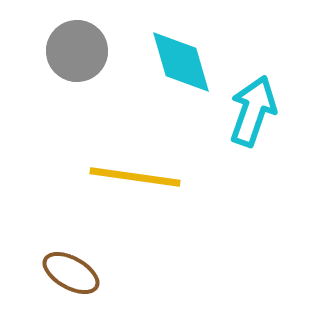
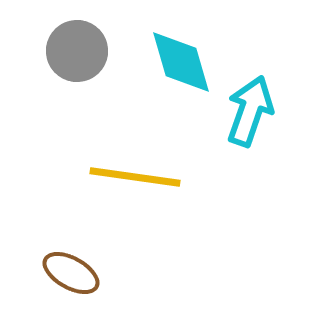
cyan arrow: moved 3 px left
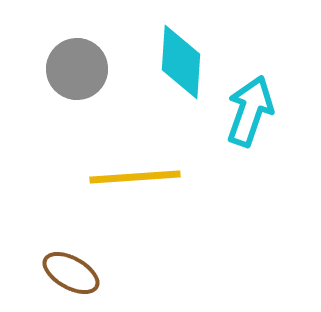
gray circle: moved 18 px down
cyan diamond: rotated 20 degrees clockwise
yellow line: rotated 12 degrees counterclockwise
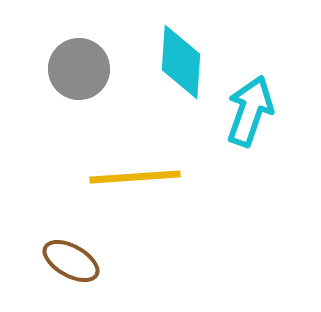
gray circle: moved 2 px right
brown ellipse: moved 12 px up
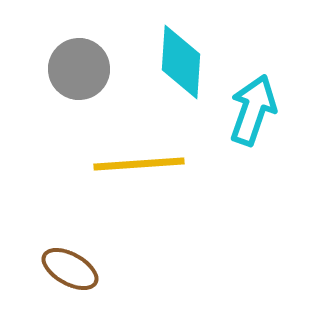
cyan arrow: moved 3 px right, 1 px up
yellow line: moved 4 px right, 13 px up
brown ellipse: moved 1 px left, 8 px down
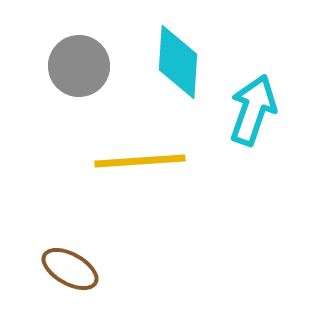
cyan diamond: moved 3 px left
gray circle: moved 3 px up
yellow line: moved 1 px right, 3 px up
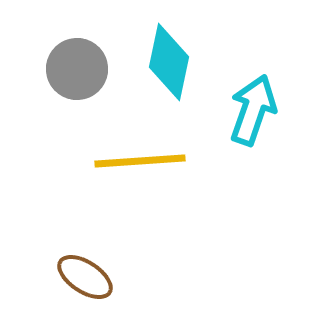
cyan diamond: moved 9 px left; rotated 8 degrees clockwise
gray circle: moved 2 px left, 3 px down
brown ellipse: moved 15 px right, 8 px down; rotated 4 degrees clockwise
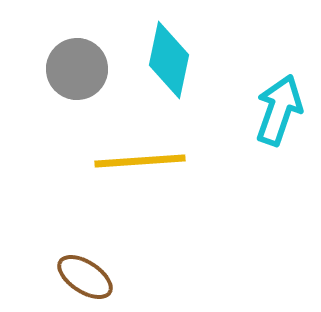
cyan diamond: moved 2 px up
cyan arrow: moved 26 px right
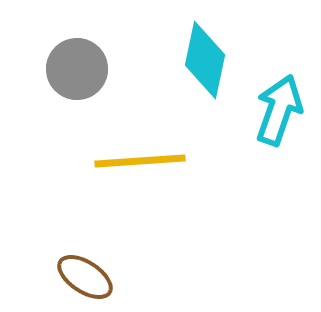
cyan diamond: moved 36 px right
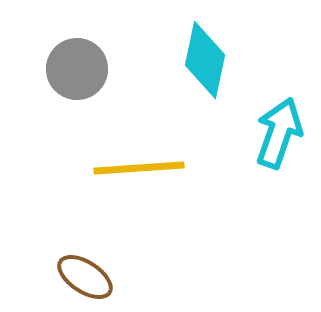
cyan arrow: moved 23 px down
yellow line: moved 1 px left, 7 px down
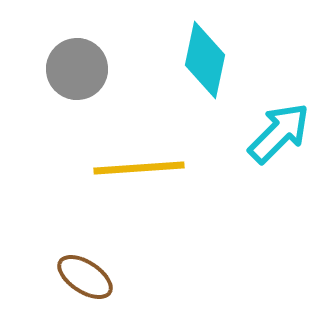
cyan arrow: rotated 26 degrees clockwise
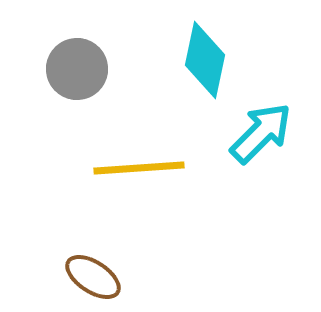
cyan arrow: moved 18 px left
brown ellipse: moved 8 px right
